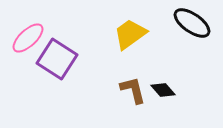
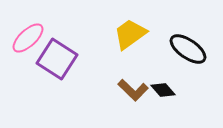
black ellipse: moved 4 px left, 26 px down
brown L-shape: rotated 148 degrees clockwise
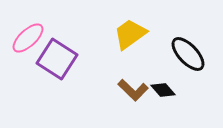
black ellipse: moved 5 px down; rotated 12 degrees clockwise
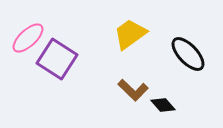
black diamond: moved 15 px down
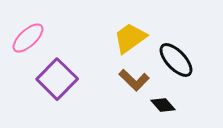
yellow trapezoid: moved 4 px down
black ellipse: moved 12 px left, 6 px down
purple square: moved 20 px down; rotated 12 degrees clockwise
brown L-shape: moved 1 px right, 10 px up
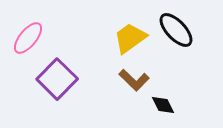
pink ellipse: rotated 8 degrees counterclockwise
black ellipse: moved 30 px up
black diamond: rotated 15 degrees clockwise
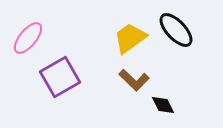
purple square: moved 3 px right, 2 px up; rotated 15 degrees clockwise
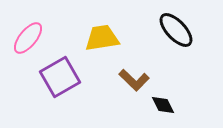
yellow trapezoid: moved 28 px left; rotated 27 degrees clockwise
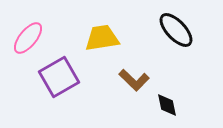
purple square: moved 1 px left
black diamond: moved 4 px right; rotated 15 degrees clockwise
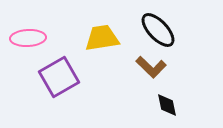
black ellipse: moved 18 px left
pink ellipse: rotated 48 degrees clockwise
brown L-shape: moved 17 px right, 13 px up
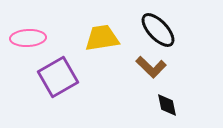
purple square: moved 1 px left
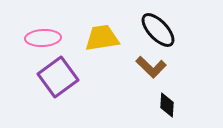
pink ellipse: moved 15 px right
purple square: rotated 6 degrees counterclockwise
black diamond: rotated 15 degrees clockwise
